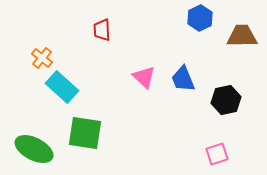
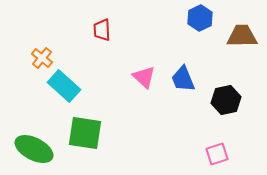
cyan rectangle: moved 2 px right, 1 px up
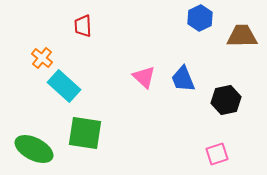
red trapezoid: moved 19 px left, 4 px up
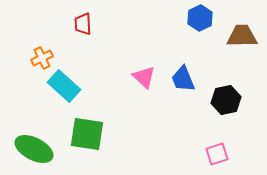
red trapezoid: moved 2 px up
orange cross: rotated 25 degrees clockwise
green square: moved 2 px right, 1 px down
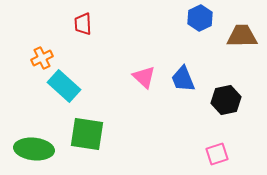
green ellipse: rotated 21 degrees counterclockwise
